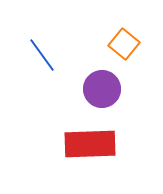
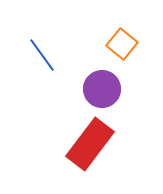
orange square: moved 2 px left
red rectangle: rotated 51 degrees counterclockwise
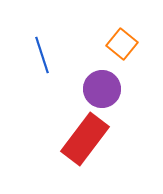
blue line: rotated 18 degrees clockwise
red rectangle: moved 5 px left, 5 px up
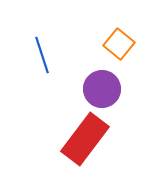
orange square: moved 3 px left
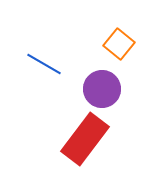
blue line: moved 2 px right, 9 px down; rotated 42 degrees counterclockwise
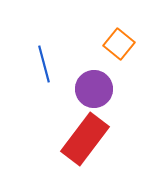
blue line: rotated 45 degrees clockwise
purple circle: moved 8 px left
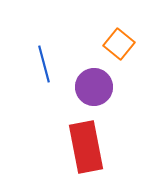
purple circle: moved 2 px up
red rectangle: moved 1 px right, 8 px down; rotated 48 degrees counterclockwise
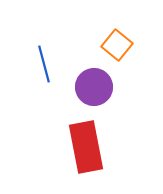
orange square: moved 2 px left, 1 px down
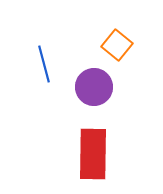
red rectangle: moved 7 px right, 7 px down; rotated 12 degrees clockwise
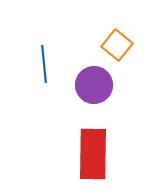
blue line: rotated 9 degrees clockwise
purple circle: moved 2 px up
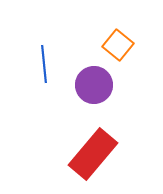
orange square: moved 1 px right
red rectangle: rotated 39 degrees clockwise
